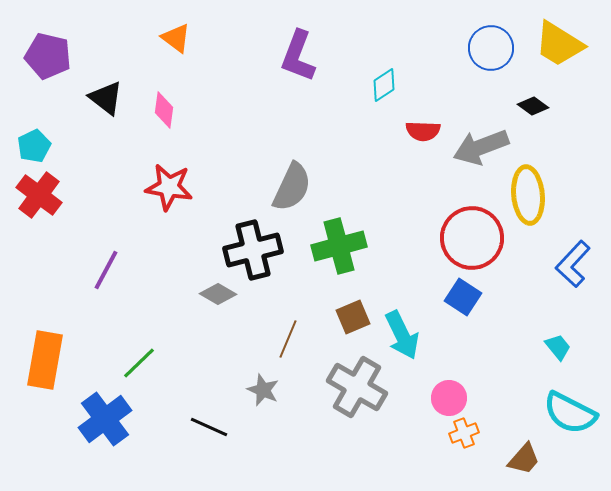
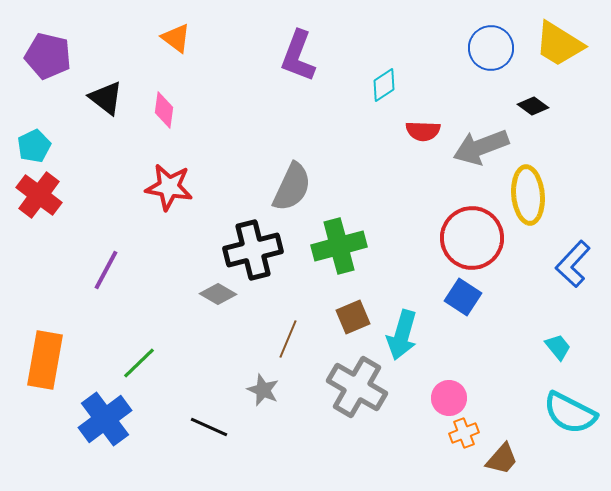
cyan arrow: rotated 42 degrees clockwise
brown trapezoid: moved 22 px left
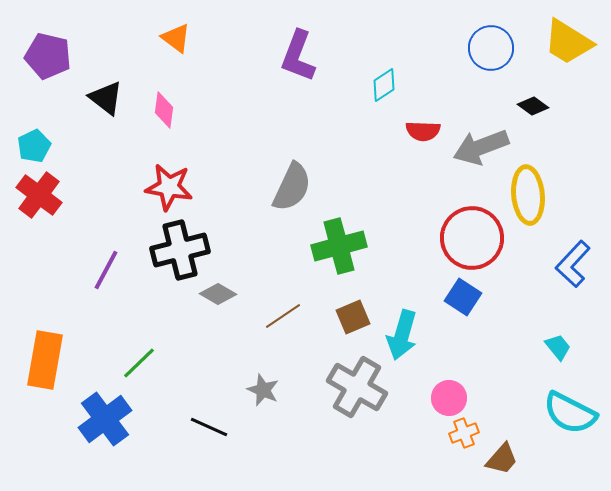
yellow trapezoid: moved 9 px right, 2 px up
black cross: moved 73 px left
brown line: moved 5 px left, 23 px up; rotated 33 degrees clockwise
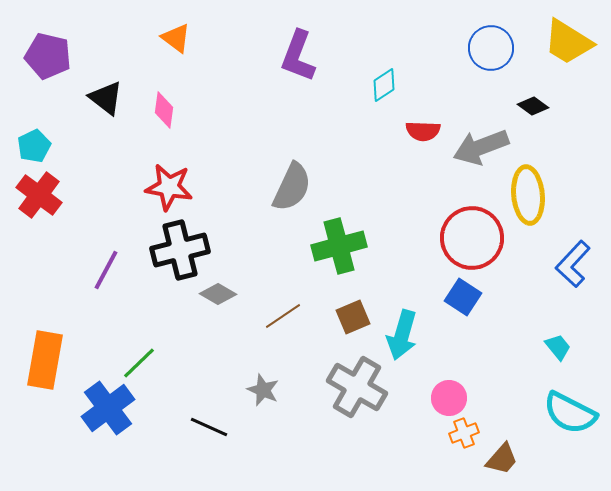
blue cross: moved 3 px right, 11 px up
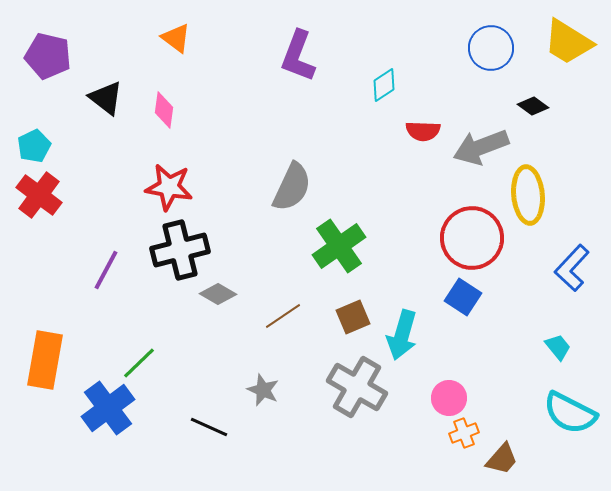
green cross: rotated 20 degrees counterclockwise
blue L-shape: moved 1 px left, 4 px down
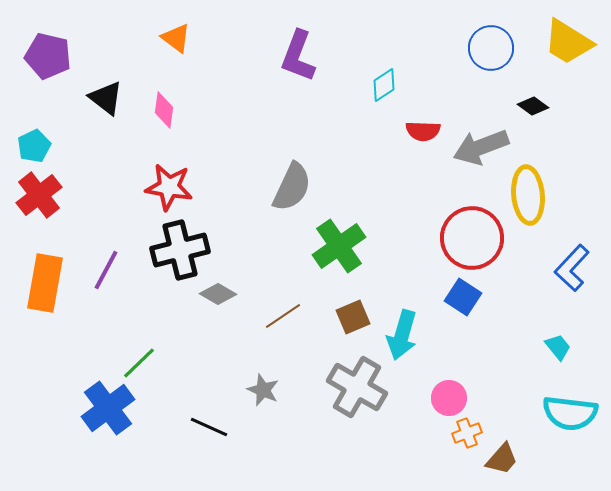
red cross: rotated 15 degrees clockwise
orange rectangle: moved 77 px up
cyan semicircle: rotated 20 degrees counterclockwise
orange cross: moved 3 px right
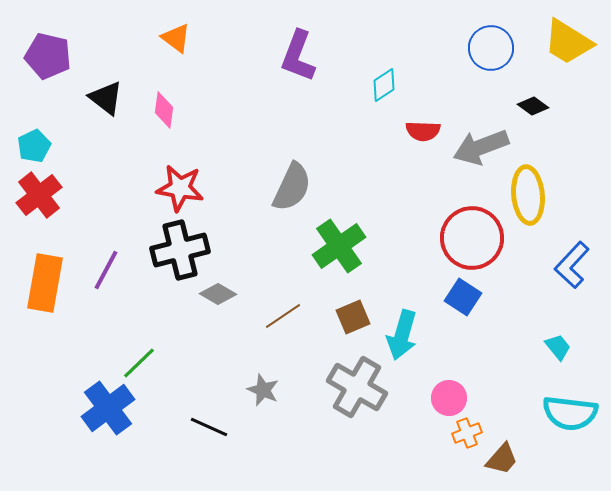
red star: moved 11 px right, 1 px down
blue L-shape: moved 3 px up
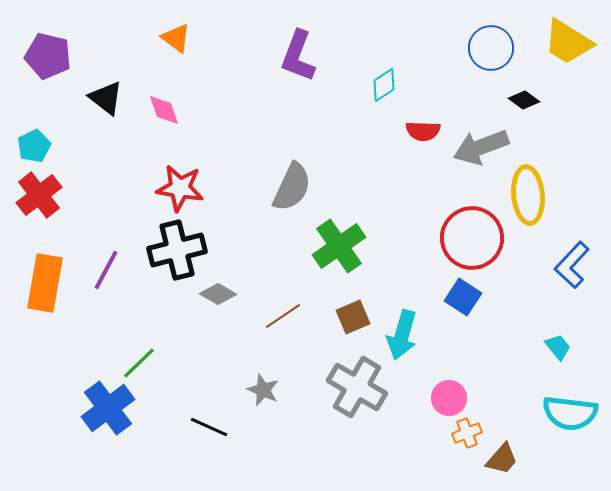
black diamond: moved 9 px left, 6 px up
pink diamond: rotated 27 degrees counterclockwise
black cross: moved 3 px left
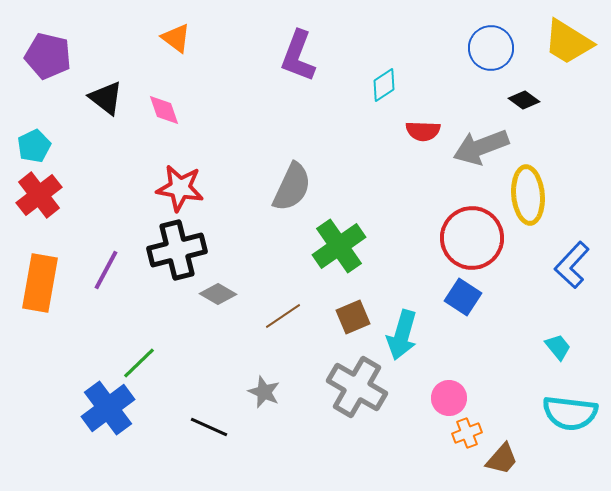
orange rectangle: moved 5 px left
gray star: moved 1 px right, 2 px down
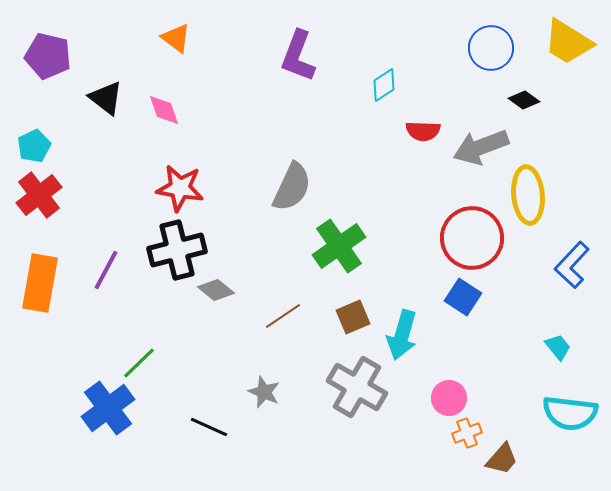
gray diamond: moved 2 px left, 4 px up; rotated 9 degrees clockwise
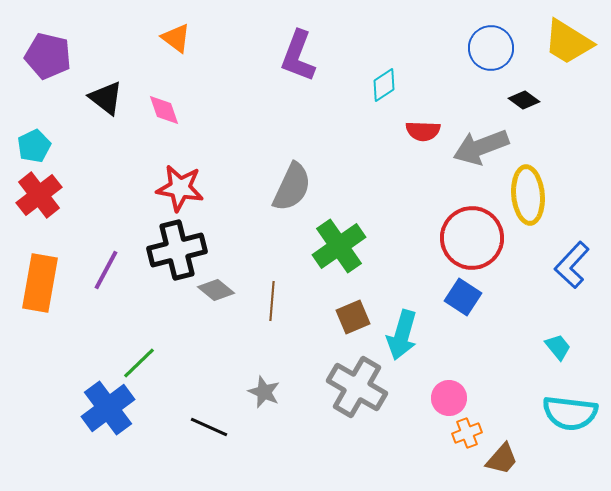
brown line: moved 11 px left, 15 px up; rotated 51 degrees counterclockwise
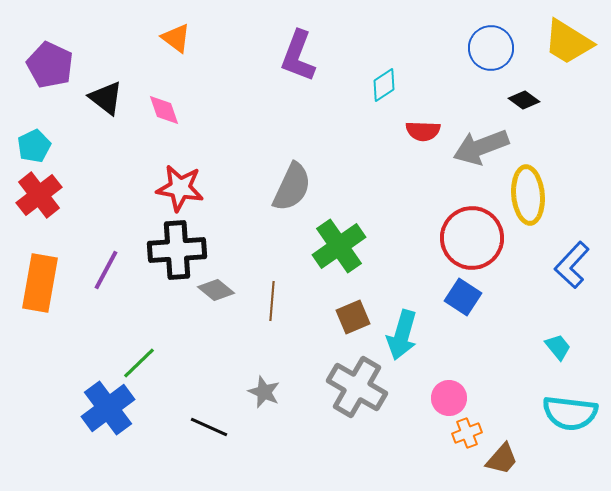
purple pentagon: moved 2 px right, 9 px down; rotated 12 degrees clockwise
black cross: rotated 10 degrees clockwise
